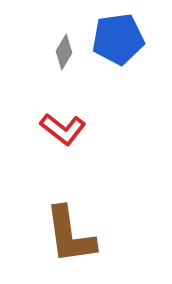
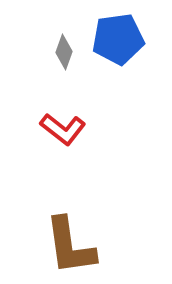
gray diamond: rotated 12 degrees counterclockwise
brown L-shape: moved 11 px down
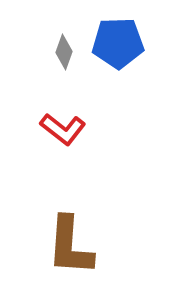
blue pentagon: moved 4 px down; rotated 6 degrees clockwise
brown L-shape: rotated 12 degrees clockwise
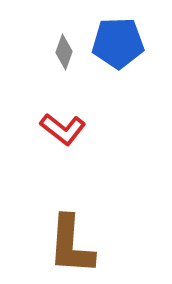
brown L-shape: moved 1 px right, 1 px up
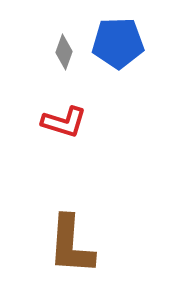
red L-shape: moved 1 px right, 7 px up; rotated 21 degrees counterclockwise
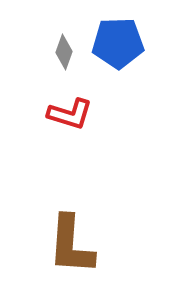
red L-shape: moved 6 px right, 8 px up
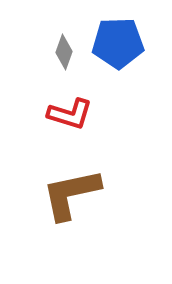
brown L-shape: moved 51 px up; rotated 74 degrees clockwise
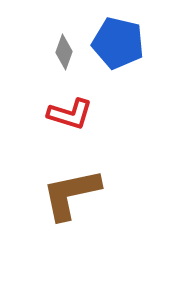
blue pentagon: rotated 15 degrees clockwise
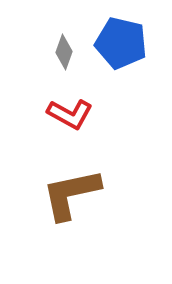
blue pentagon: moved 3 px right
red L-shape: rotated 12 degrees clockwise
